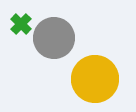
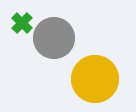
green cross: moved 1 px right, 1 px up
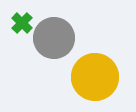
yellow circle: moved 2 px up
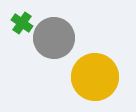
green cross: rotated 10 degrees counterclockwise
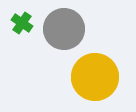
gray circle: moved 10 px right, 9 px up
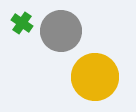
gray circle: moved 3 px left, 2 px down
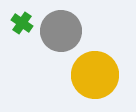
yellow circle: moved 2 px up
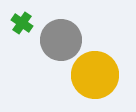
gray circle: moved 9 px down
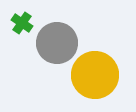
gray circle: moved 4 px left, 3 px down
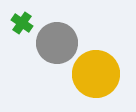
yellow circle: moved 1 px right, 1 px up
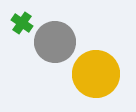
gray circle: moved 2 px left, 1 px up
